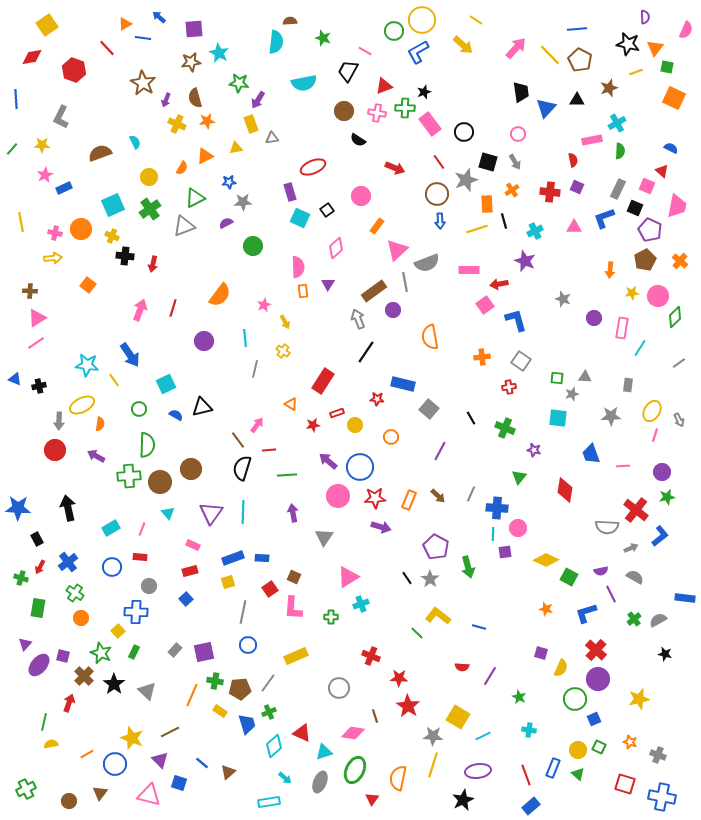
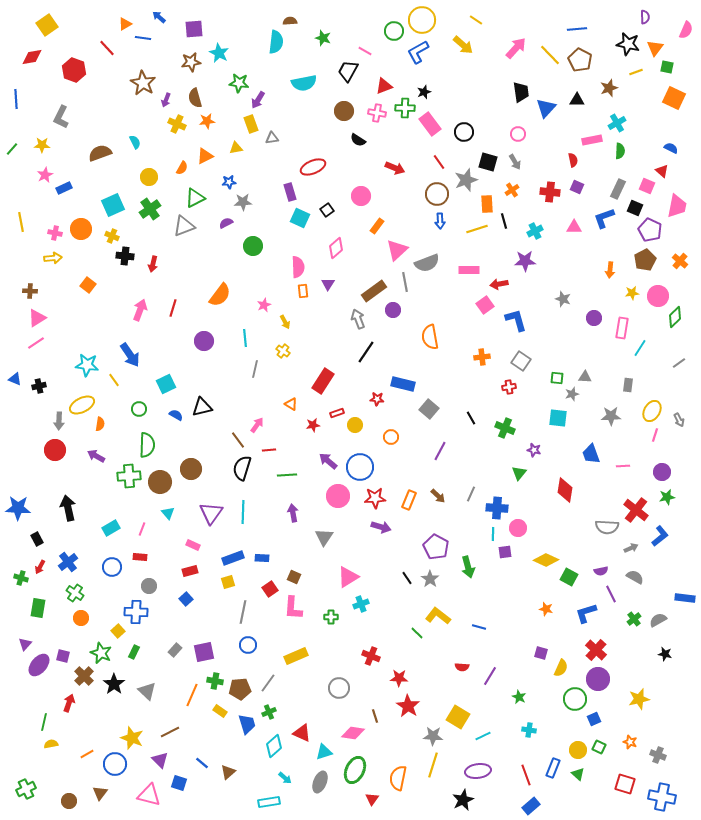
purple star at (525, 261): rotated 25 degrees counterclockwise
green triangle at (519, 477): moved 4 px up
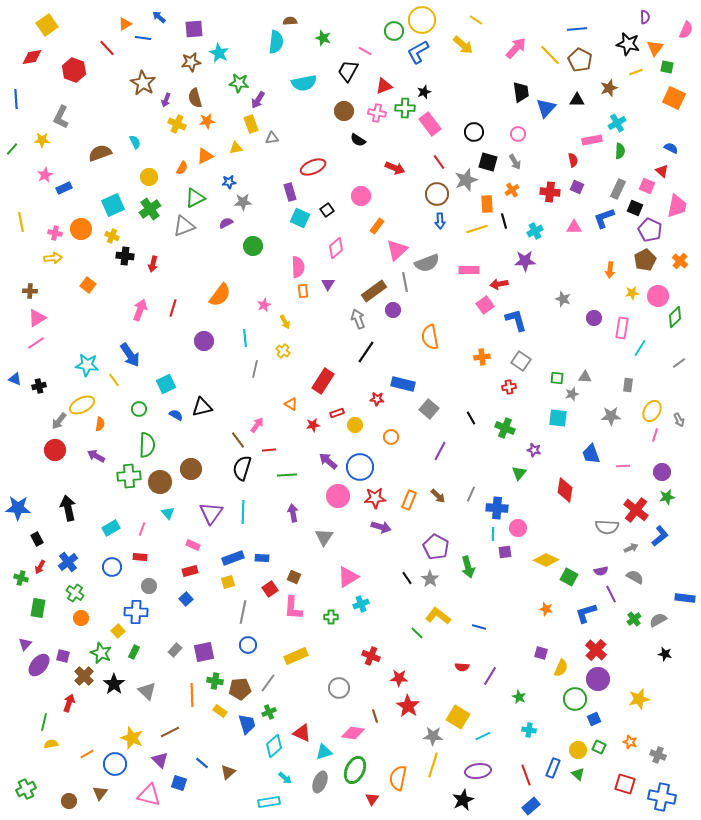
black circle at (464, 132): moved 10 px right
yellow star at (42, 145): moved 5 px up
gray arrow at (59, 421): rotated 36 degrees clockwise
orange line at (192, 695): rotated 25 degrees counterclockwise
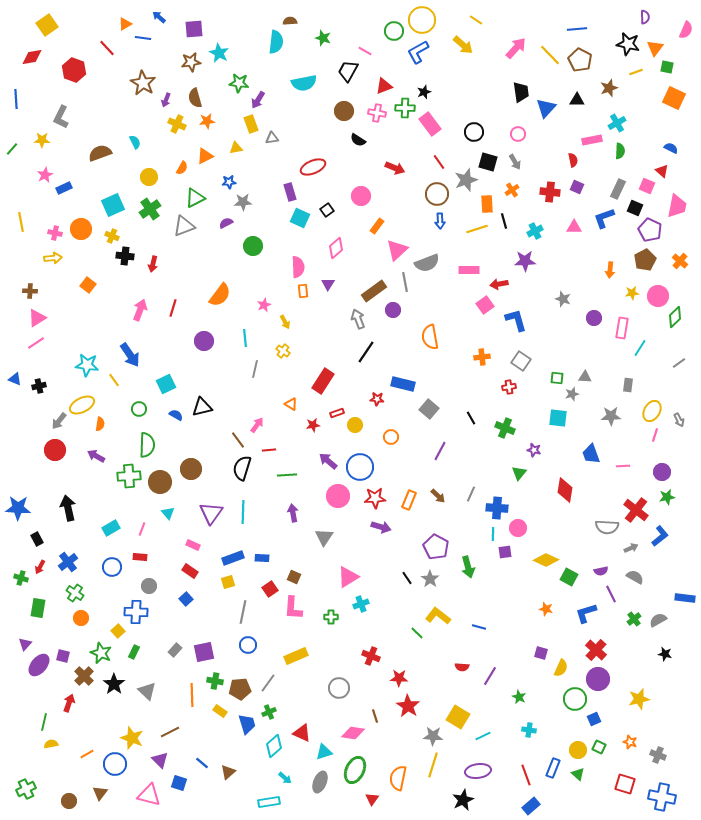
red rectangle at (190, 571): rotated 49 degrees clockwise
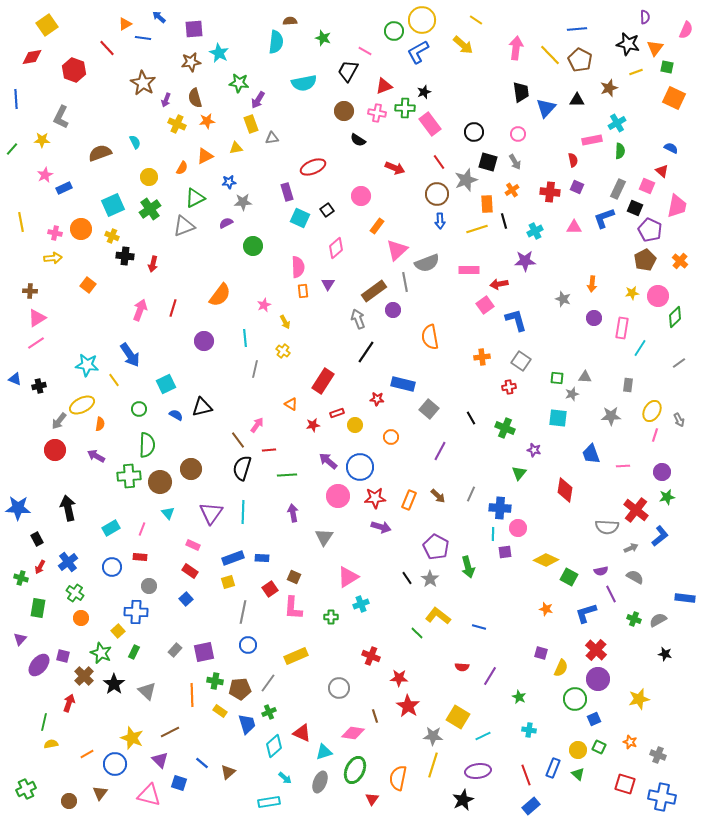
pink arrow at (516, 48): rotated 35 degrees counterclockwise
purple rectangle at (290, 192): moved 3 px left
orange arrow at (610, 270): moved 18 px left, 14 px down
blue cross at (497, 508): moved 3 px right
green cross at (634, 619): rotated 32 degrees counterclockwise
purple triangle at (25, 644): moved 5 px left, 5 px up
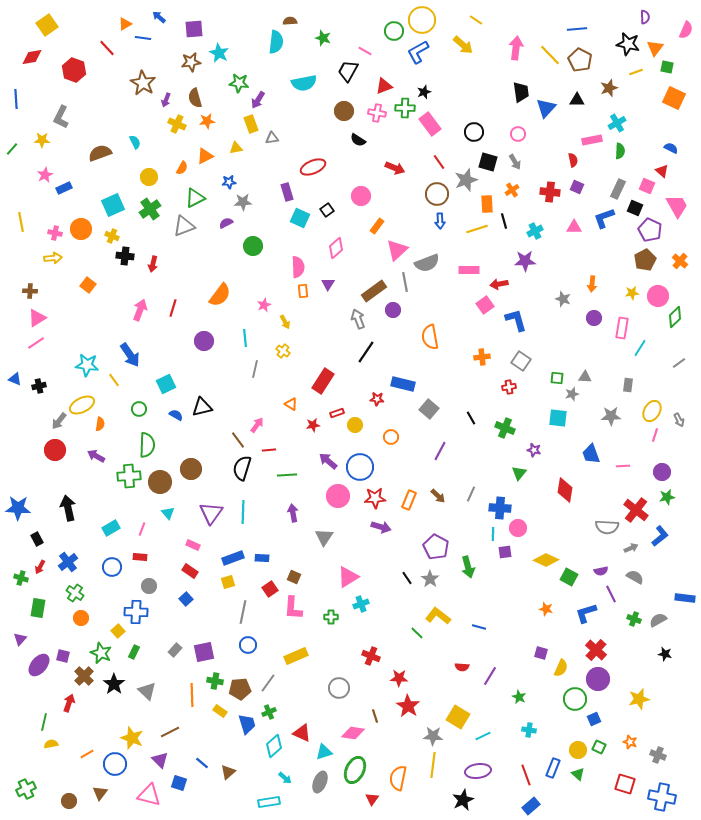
pink trapezoid at (677, 206): rotated 40 degrees counterclockwise
yellow line at (433, 765): rotated 10 degrees counterclockwise
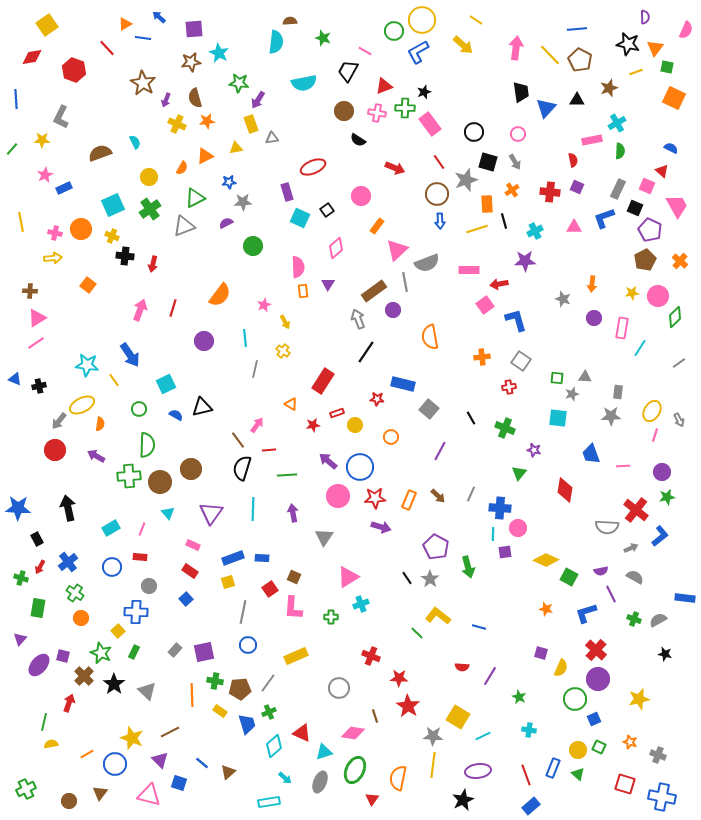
gray rectangle at (628, 385): moved 10 px left, 7 px down
cyan line at (243, 512): moved 10 px right, 3 px up
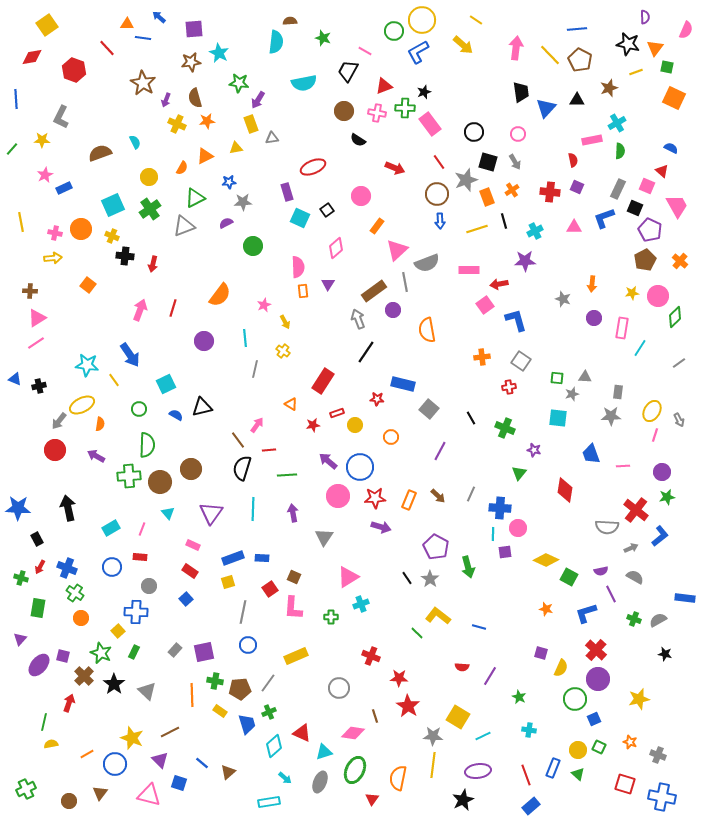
orange triangle at (125, 24): moved 2 px right; rotated 32 degrees clockwise
orange rectangle at (487, 204): moved 7 px up; rotated 18 degrees counterclockwise
orange semicircle at (430, 337): moved 3 px left, 7 px up
blue cross at (68, 562): moved 1 px left, 6 px down; rotated 30 degrees counterclockwise
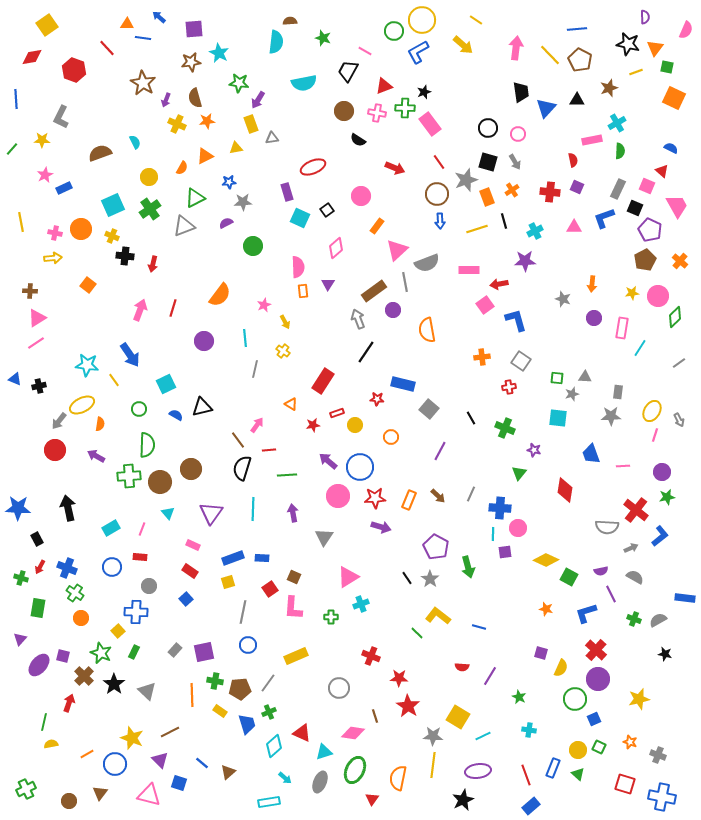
black circle at (474, 132): moved 14 px right, 4 px up
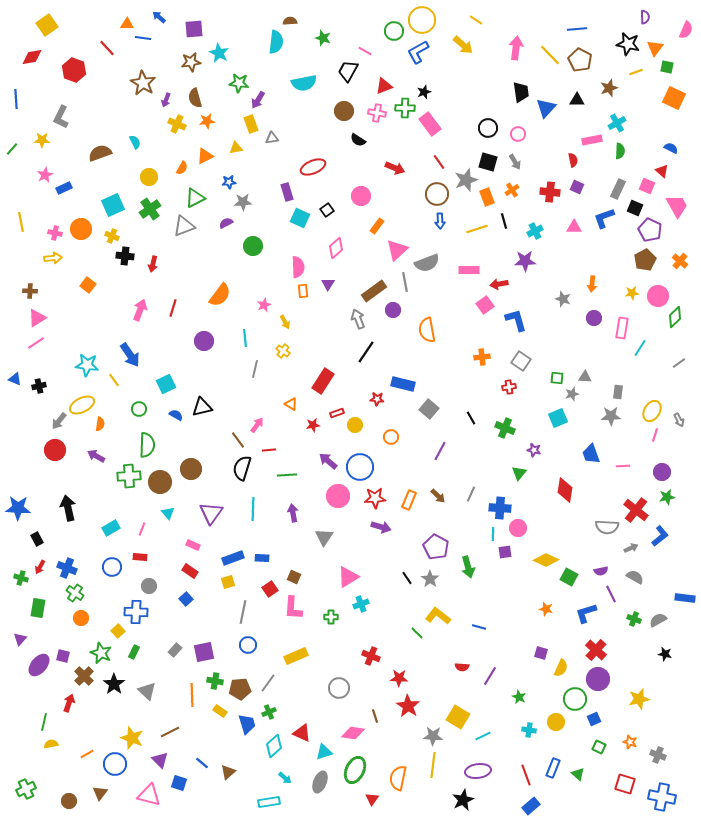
cyan square at (558, 418): rotated 30 degrees counterclockwise
yellow circle at (578, 750): moved 22 px left, 28 px up
